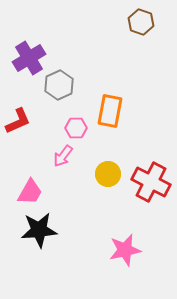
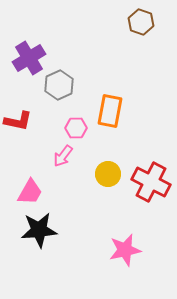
red L-shape: rotated 36 degrees clockwise
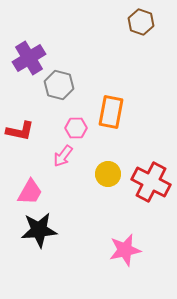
gray hexagon: rotated 20 degrees counterclockwise
orange rectangle: moved 1 px right, 1 px down
red L-shape: moved 2 px right, 10 px down
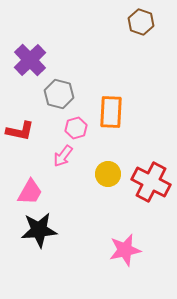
purple cross: moved 1 px right, 2 px down; rotated 12 degrees counterclockwise
gray hexagon: moved 9 px down
orange rectangle: rotated 8 degrees counterclockwise
pink hexagon: rotated 15 degrees counterclockwise
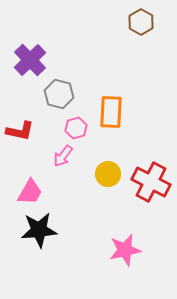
brown hexagon: rotated 10 degrees clockwise
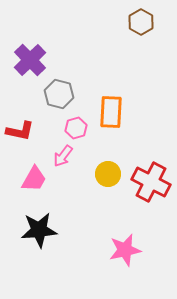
pink trapezoid: moved 4 px right, 13 px up
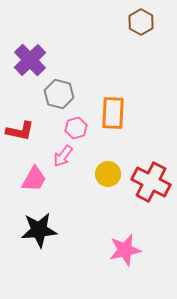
orange rectangle: moved 2 px right, 1 px down
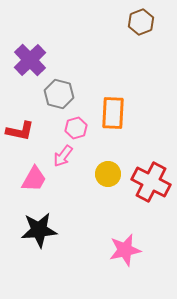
brown hexagon: rotated 10 degrees clockwise
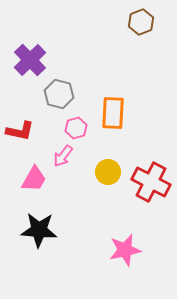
yellow circle: moved 2 px up
black star: rotated 9 degrees clockwise
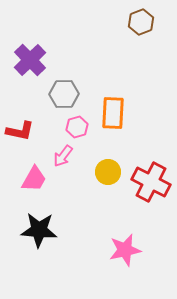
gray hexagon: moved 5 px right; rotated 16 degrees counterclockwise
pink hexagon: moved 1 px right, 1 px up
